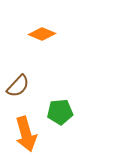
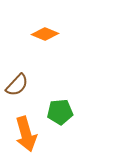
orange diamond: moved 3 px right
brown semicircle: moved 1 px left, 1 px up
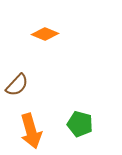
green pentagon: moved 20 px right, 12 px down; rotated 20 degrees clockwise
orange arrow: moved 5 px right, 3 px up
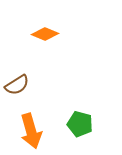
brown semicircle: rotated 15 degrees clockwise
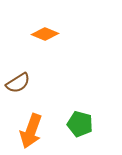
brown semicircle: moved 1 px right, 2 px up
orange arrow: rotated 36 degrees clockwise
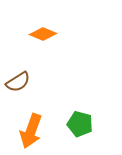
orange diamond: moved 2 px left
brown semicircle: moved 1 px up
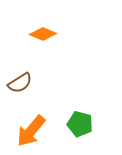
brown semicircle: moved 2 px right, 1 px down
orange arrow: rotated 20 degrees clockwise
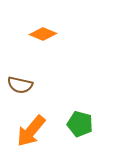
brown semicircle: moved 2 px down; rotated 45 degrees clockwise
